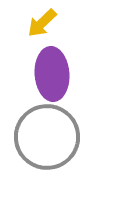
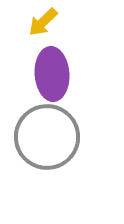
yellow arrow: moved 1 px right, 1 px up
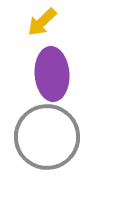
yellow arrow: moved 1 px left
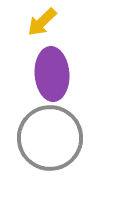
gray circle: moved 3 px right, 1 px down
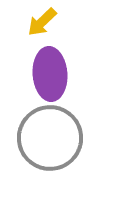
purple ellipse: moved 2 px left
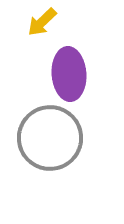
purple ellipse: moved 19 px right
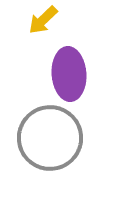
yellow arrow: moved 1 px right, 2 px up
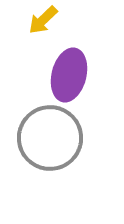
purple ellipse: moved 1 px down; rotated 18 degrees clockwise
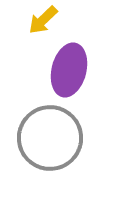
purple ellipse: moved 5 px up
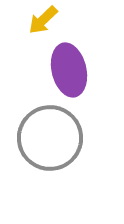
purple ellipse: rotated 27 degrees counterclockwise
